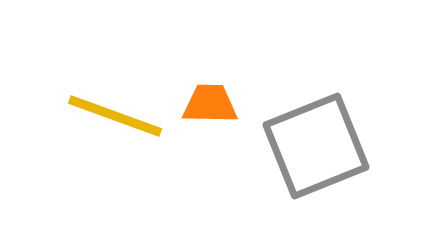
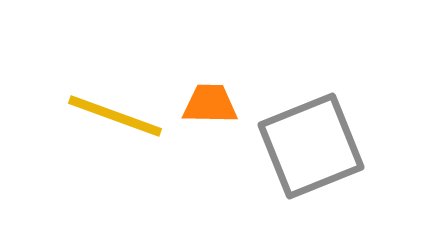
gray square: moved 5 px left
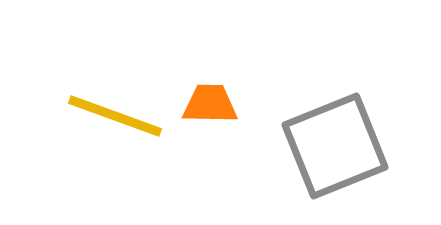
gray square: moved 24 px right
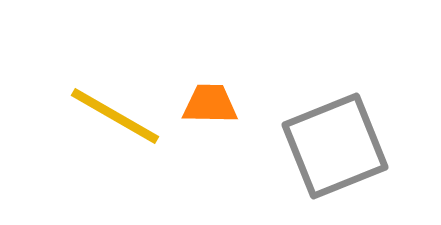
yellow line: rotated 10 degrees clockwise
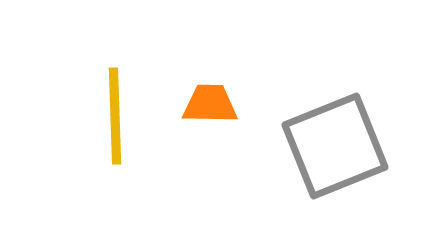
yellow line: rotated 58 degrees clockwise
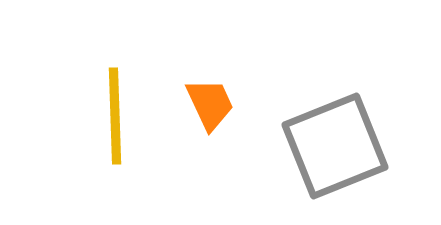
orange trapezoid: rotated 64 degrees clockwise
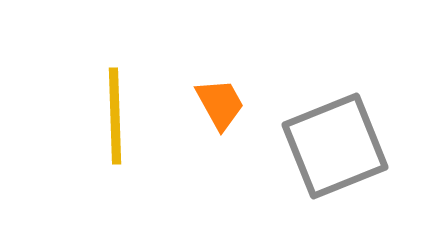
orange trapezoid: moved 10 px right; rotated 4 degrees counterclockwise
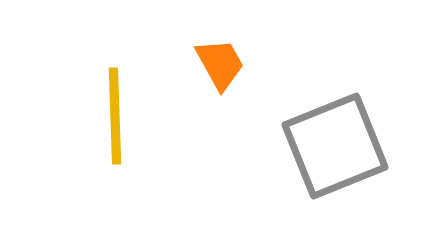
orange trapezoid: moved 40 px up
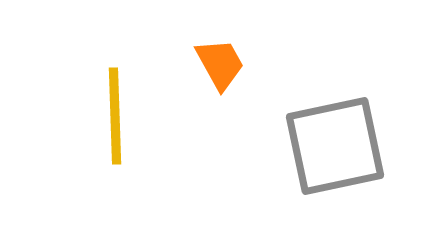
gray square: rotated 10 degrees clockwise
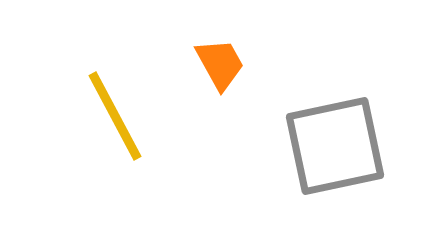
yellow line: rotated 26 degrees counterclockwise
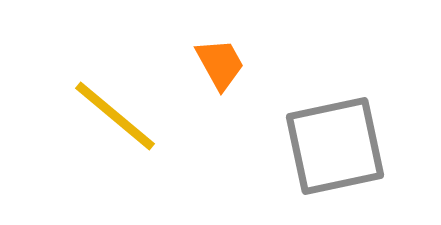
yellow line: rotated 22 degrees counterclockwise
